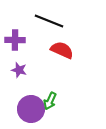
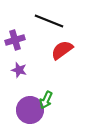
purple cross: rotated 18 degrees counterclockwise
red semicircle: rotated 60 degrees counterclockwise
green arrow: moved 4 px left, 1 px up
purple circle: moved 1 px left, 1 px down
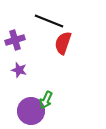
red semicircle: moved 1 px right, 7 px up; rotated 35 degrees counterclockwise
purple circle: moved 1 px right, 1 px down
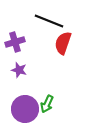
purple cross: moved 2 px down
green arrow: moved 1 px right, 4 px down
purple circle: moved 6 px left, 2 px up
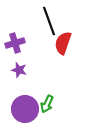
black line: rotated 48 degrees clockwise
purple cross: moved 1 px down
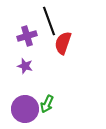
purple cross: moved 12 px right, 7 px up
purple star: moved 6 px right, 4 px up
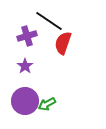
black line: rotated 36 degrees counterclockwise
purple star: rotated 21 degrees clockwise
green arrow: rotated 36 degrees clockwise
purple circle: moved 8 px up
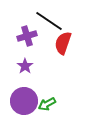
purple circle: moved 1 px left
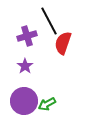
black line: rotated 28 degrees clockwise
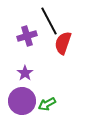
purple star: moved 7 px down
purple circle: moved 2 px left
